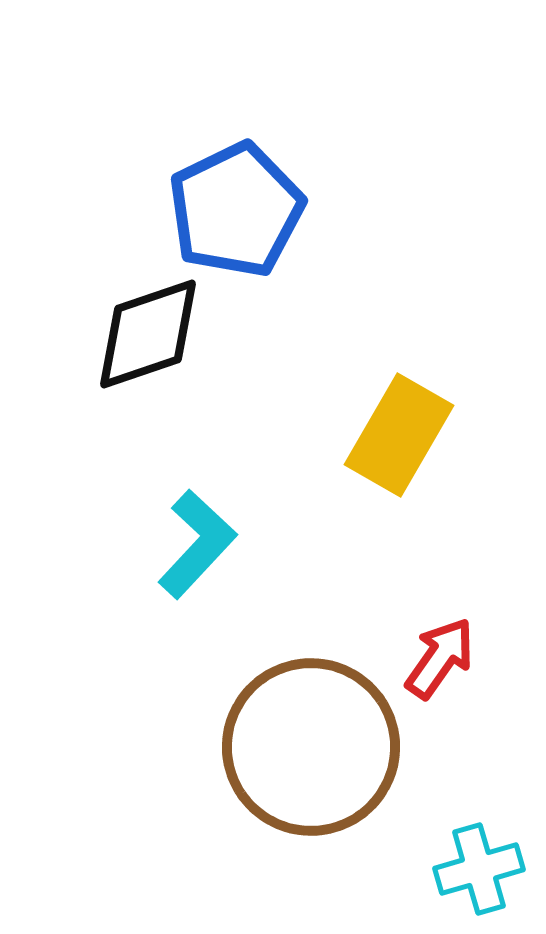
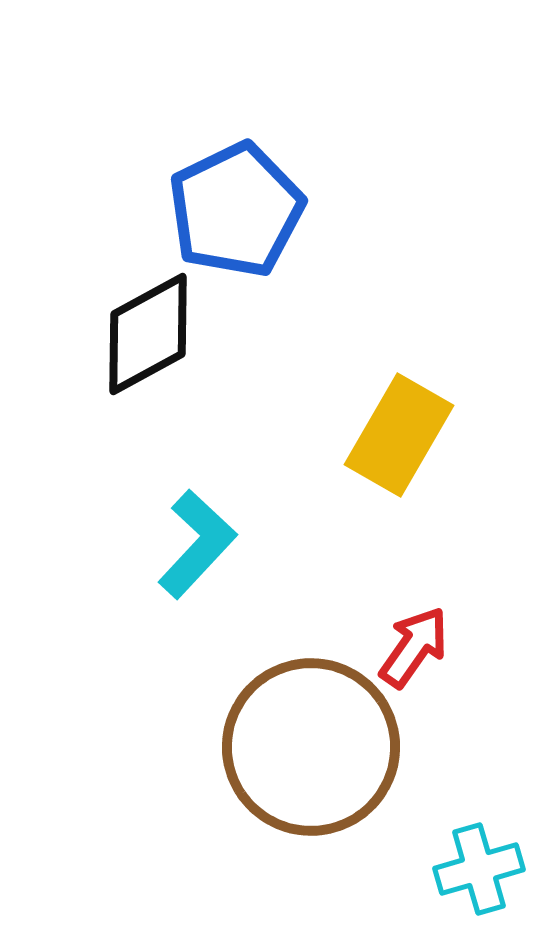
black diamond: rotated 10 degrees counterclockwise
red arrow: moved 26 px left, 11 px up
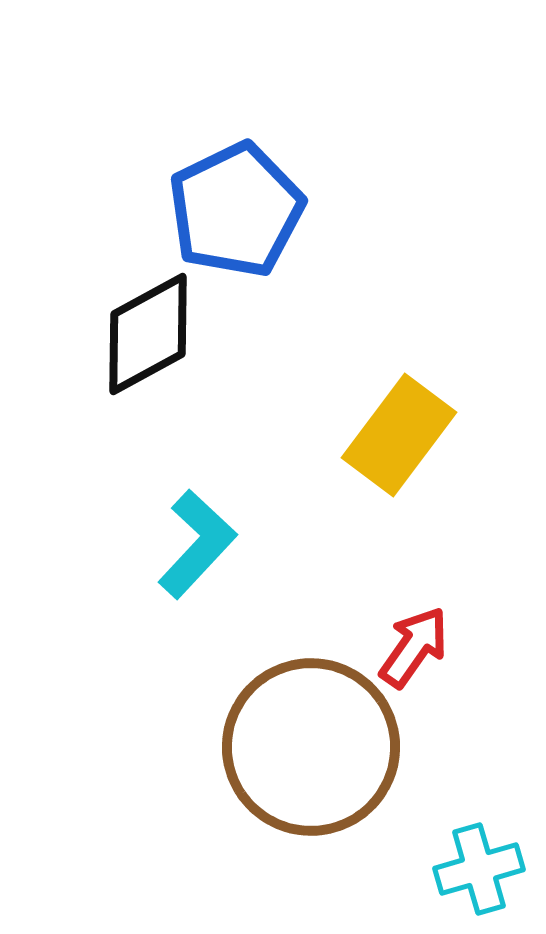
yellow rectangle: rotated 7 degrees clockwise
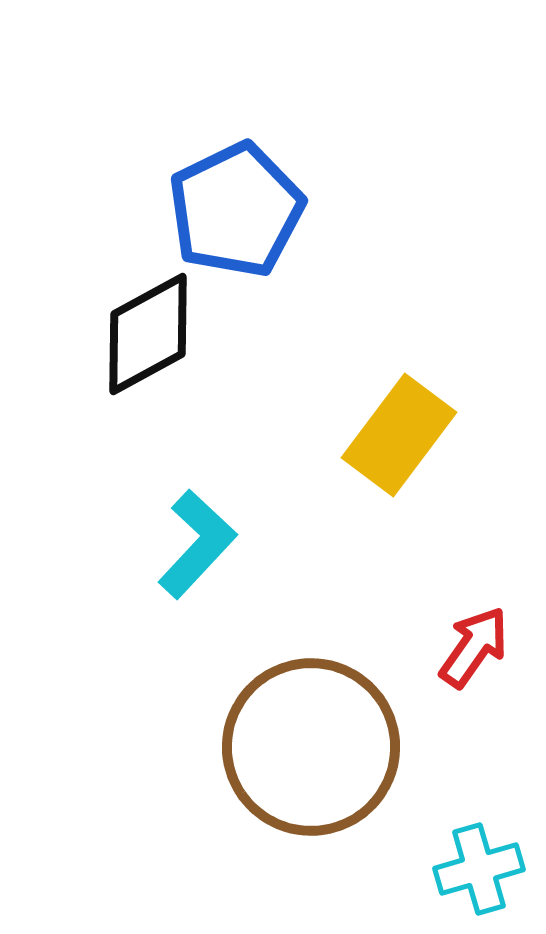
red arrow: moved 60 px right
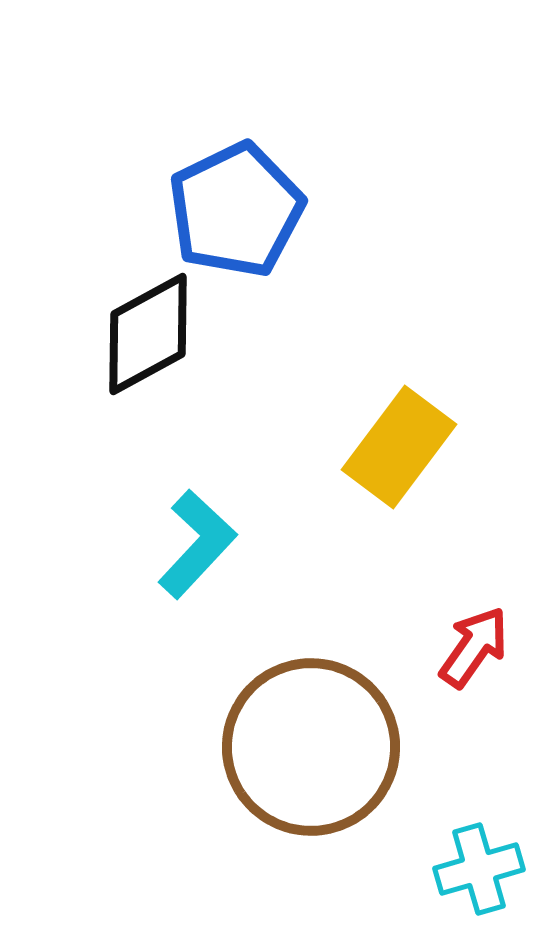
yellow rectangle: moved 12 px down
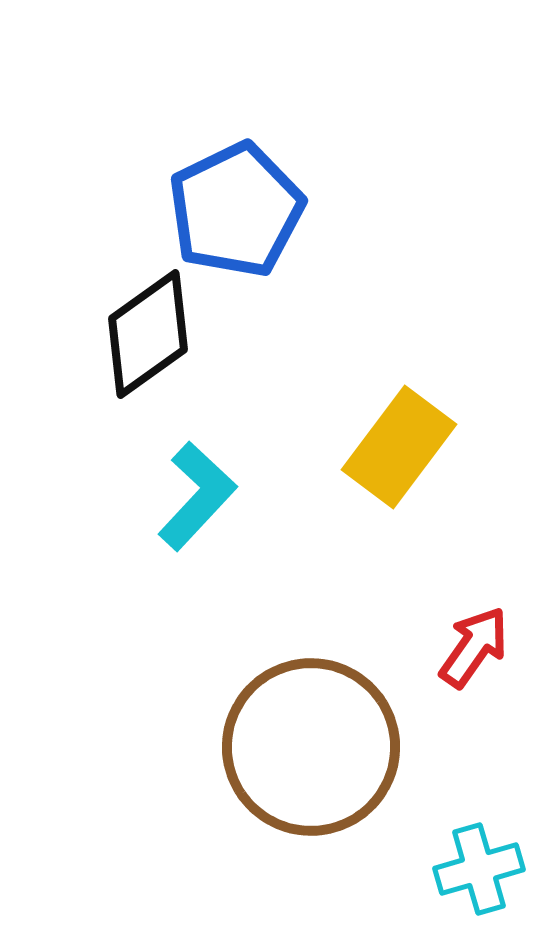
black diamond: rotated 7 degrees counterclockwise
cyan L-shape: moved 48 px up
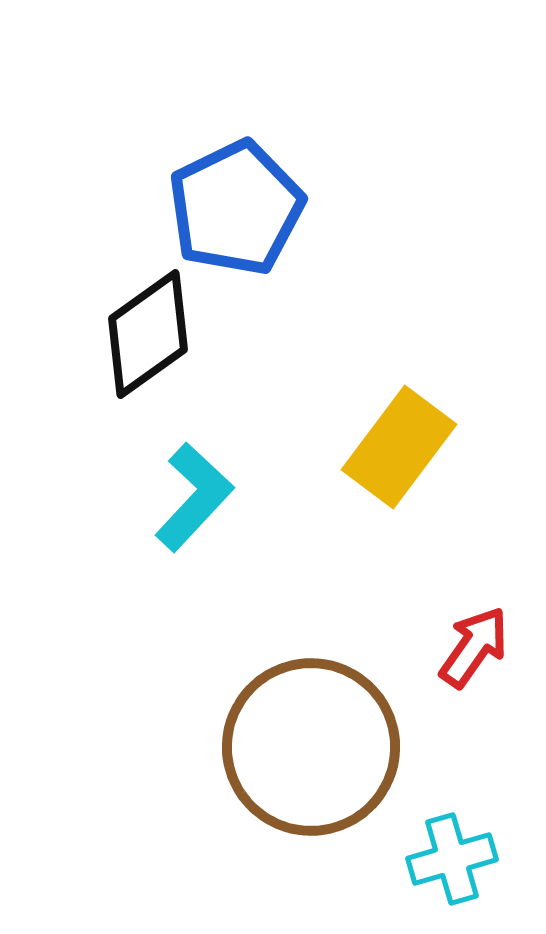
blue pentagon: moved 2 px up
cyan L-shape: moved 3 px left, 1 px down
cyan cross: moved 27 px left, 10 px up
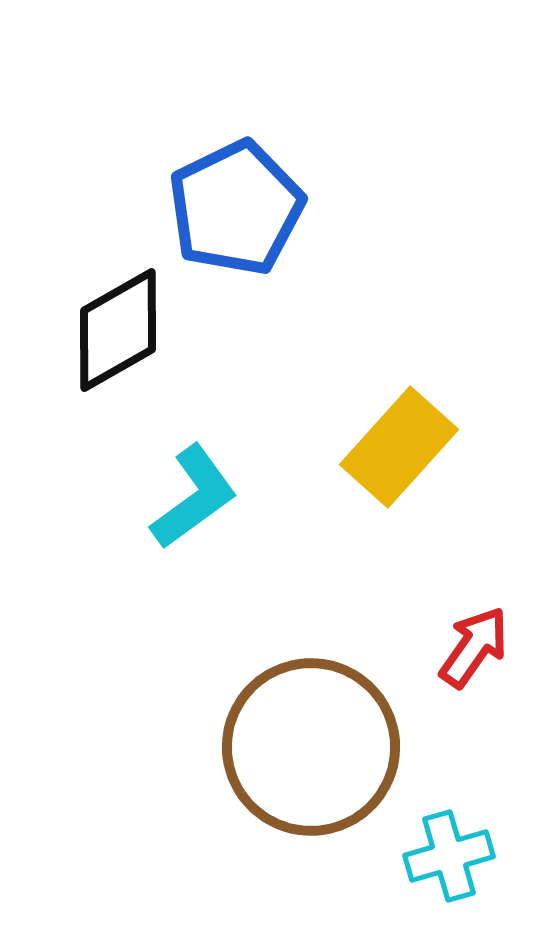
black diamond: moved 30 px left, 4 px up; rotated 6 degrees clockwise
yellow rectangle: rotated 5 degrees clockwise
cyan L-shape: rotated 11 degrees clockwise
cyan cross: moved 3 px left, 3 px up
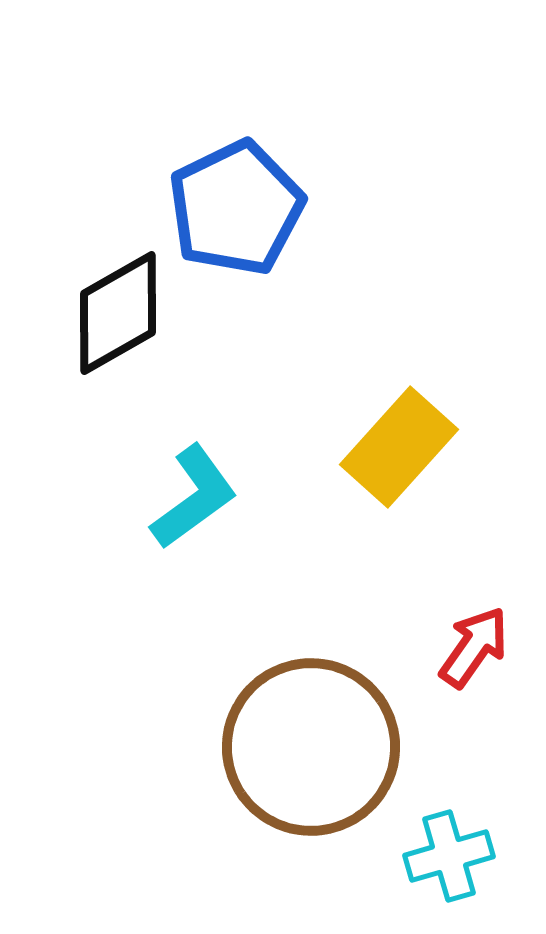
black diamond: moved 17 px up
